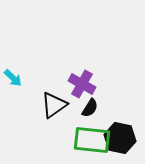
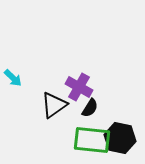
purple cross: moved 3 px left, 3 px down
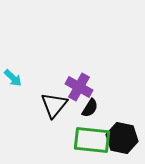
black triangle: rotated 16 degrees counterclockwise
black hexagon: moved 2 px right
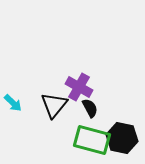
cyan arrow: moved 25 px down
black semicircle: rotated 60 degrees counterclockwise
green rectangle: rotated 9 degrees clockwise
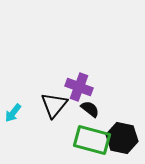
purple cross: rotated 8 degrees counterclockwise
cyan arrow: moved 10 px down; rotated 84 degrees clockwise
black semicircle: moved 1 px down; rotated 24 degrees counterclockwise
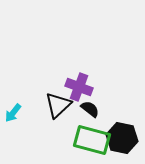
black triangle: moved 4 px right; rotated 8 degrees clockwise
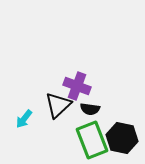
purple cross: moved 2 px left, 1 px up
black semicircle: rotated 150 degrees clockwise
cyan arrow: moved 11 px right, 6 px down
green rectangle: rotated 54 degrees clockwise
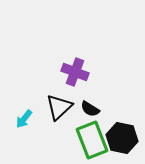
purple cross: moved 2 px left, 14 px up
black triangle: moved 1 px right, 2 px down
black semicircle: rotated 24 degrees clockwise
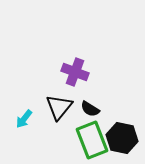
black triangle: rotated 8 degrees counterclockwise
